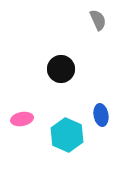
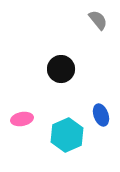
gray semicircle: rotated 15 degrees counterclockwise
blue ellipse: rotated 10 degrees counterclockwise
cyan hexagon: rotated 12 degrees clockwise
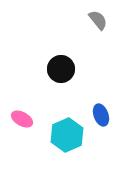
pink ellipse: rotated 40 degrees clockwise
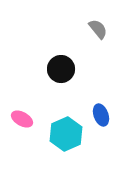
gray semicircle: moved 9 px down
cyan hexagon: moved 1 px left, 1 px up
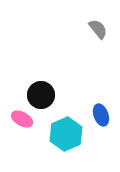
black circle: moved 20 px left, 26 px down
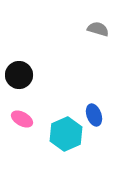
gray semicircle: rotated 35 degrees counterclockwise
black circle: moved 22 px left, 20 px up
blue ellipse: moved 7 px left
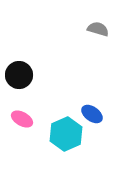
blue ellipse: moved 2 px left, 1 px up; rotated 35 degrees counterclockwise
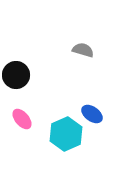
gray semicircle: moved 15 px left, 21 px down
black circle: moved 3 px left
pink ellipse: rotated 20 degrees clockwise
